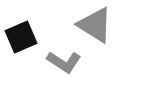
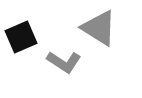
gray triangle: moved 4 px right, 3 px down
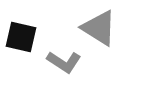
black square: rotated 36 degrees clockwise
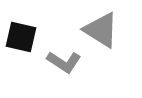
gray triangle: moved 2 px right, 2 px down
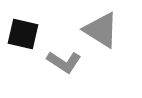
black square: moved 2 px right, 3 px up
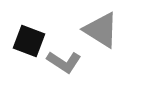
black square: moved 6 px right, 7 px down; rotated 8 degrees clockwise
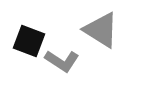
gray L-shape: moved 2 px left, 1 px up
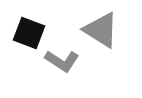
black square: moved 8 px up
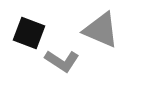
gray triangle: rotated 9 degrees counterclockwise
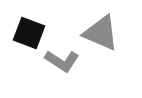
gray triangle: moved 3 px down
